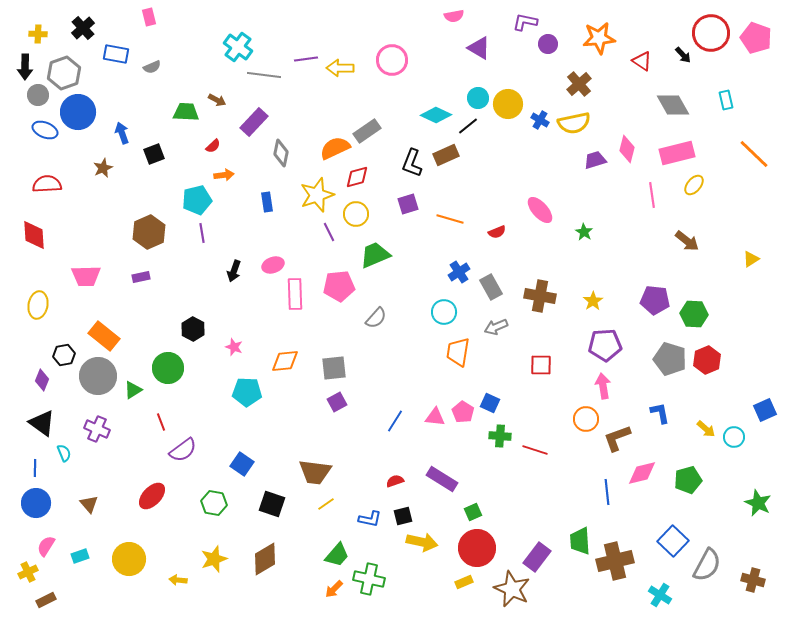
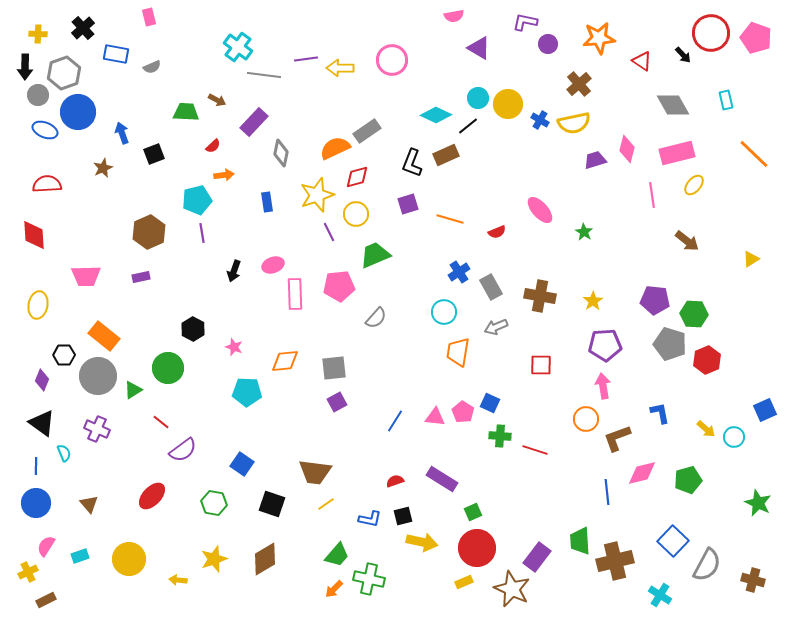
black hexagon at (64, 355): rotated 10 degrees clockwise
gray pentagon at (670, 359): moved 15 px up
red line at (161, 422): rotated 30 degrees counterclockwise
blue line at (35, 468): moved 1 px right, 2 px up
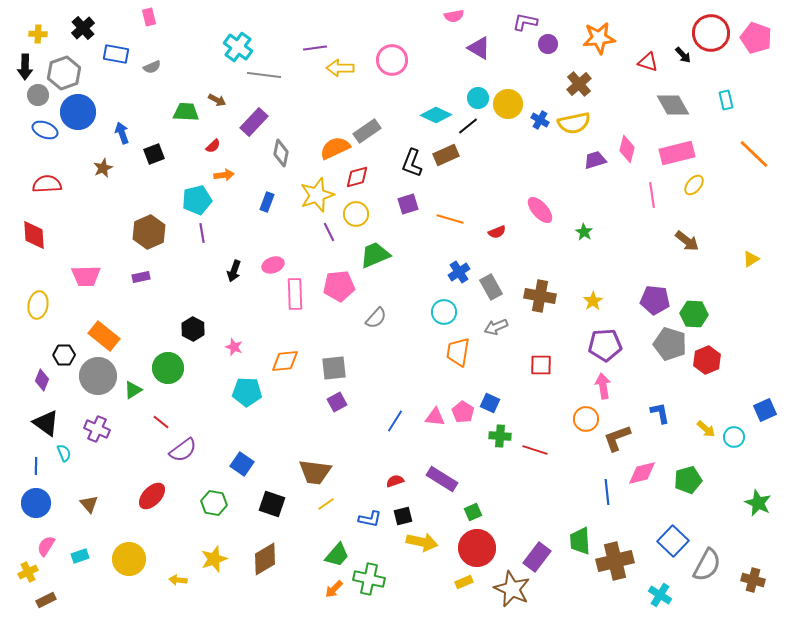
purple line at (306, 59): moved 9 px right, 11 px up
red triangle at (642, 61): moved 6 px right, 1 px down; rotated 15 degrees counterclockwise
blue rectangle at (267, 202): rotated 30 degrees clockwise
black triangle at (42, 423): moved 4 px right
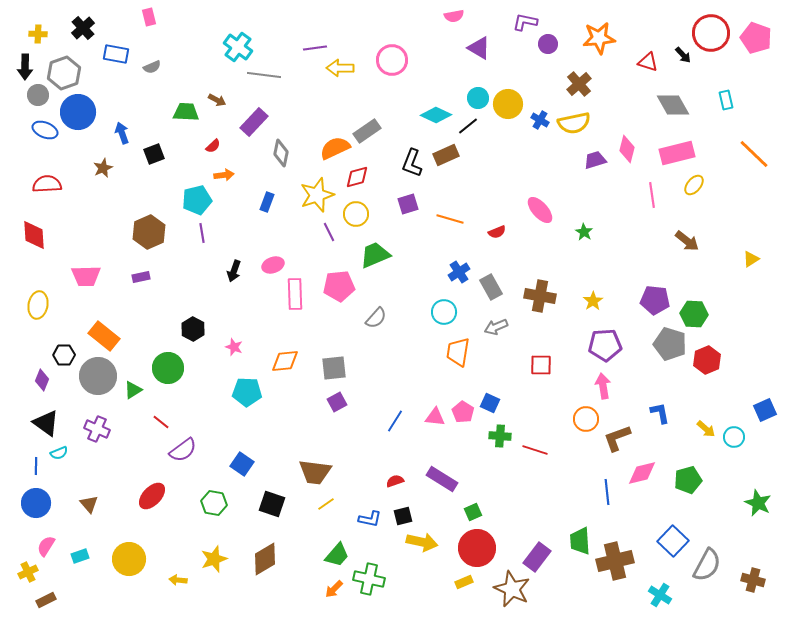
cyan semicircle at (64, 453): moved 5 px left; rotated 90 degrees clockwise
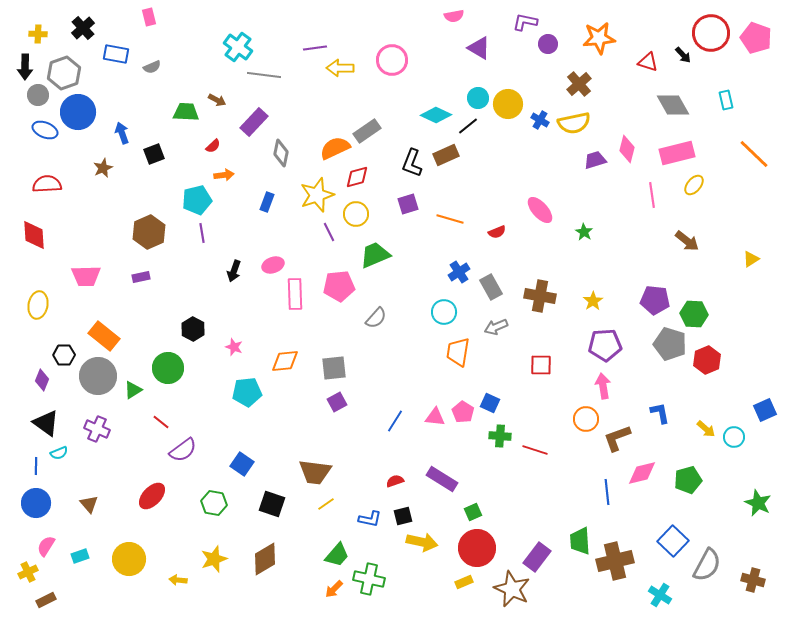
cyan pentagon at (247, 392): rotated 8 degrees counterclockwise
